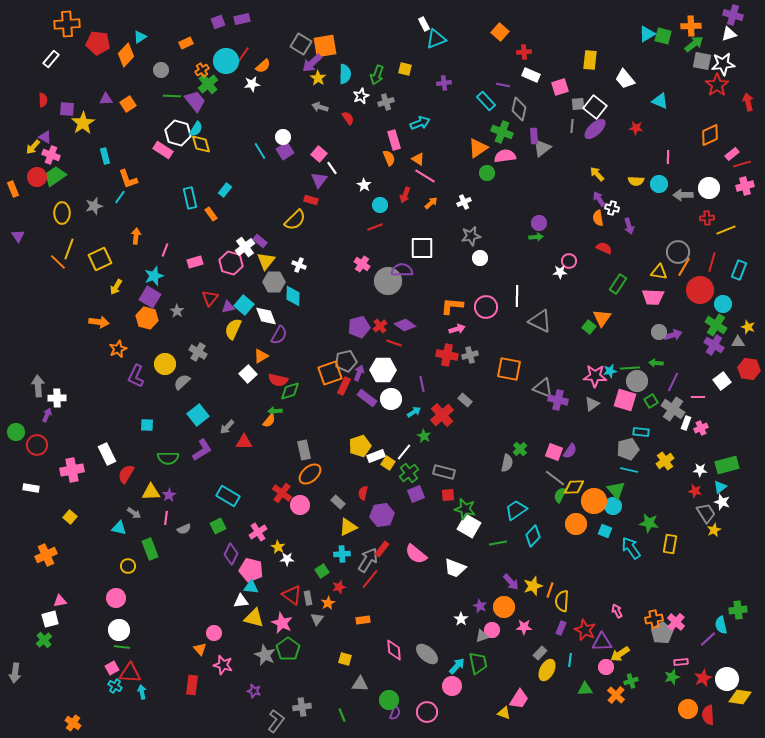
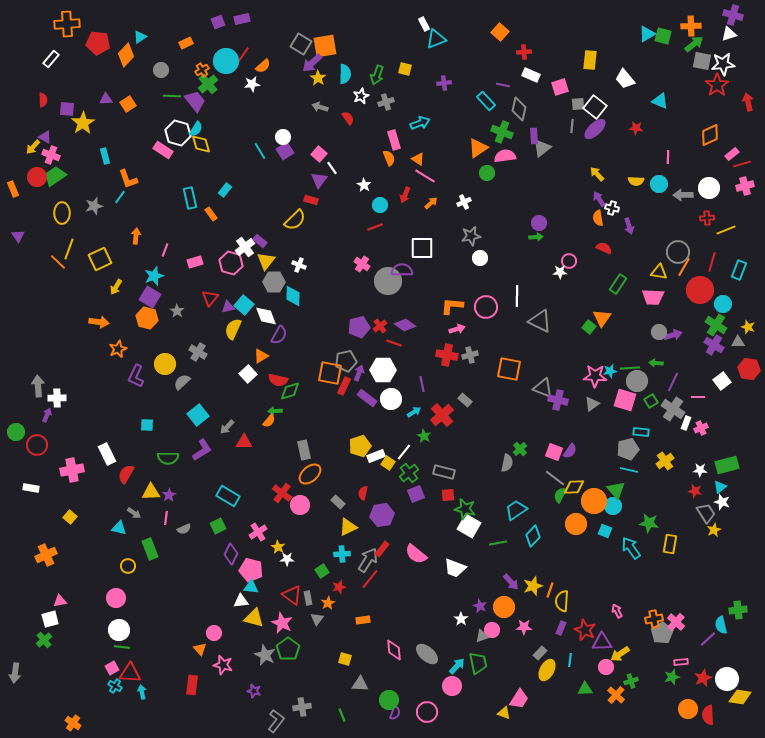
orange square at (330, 373): rotated 30 degrees clockwise
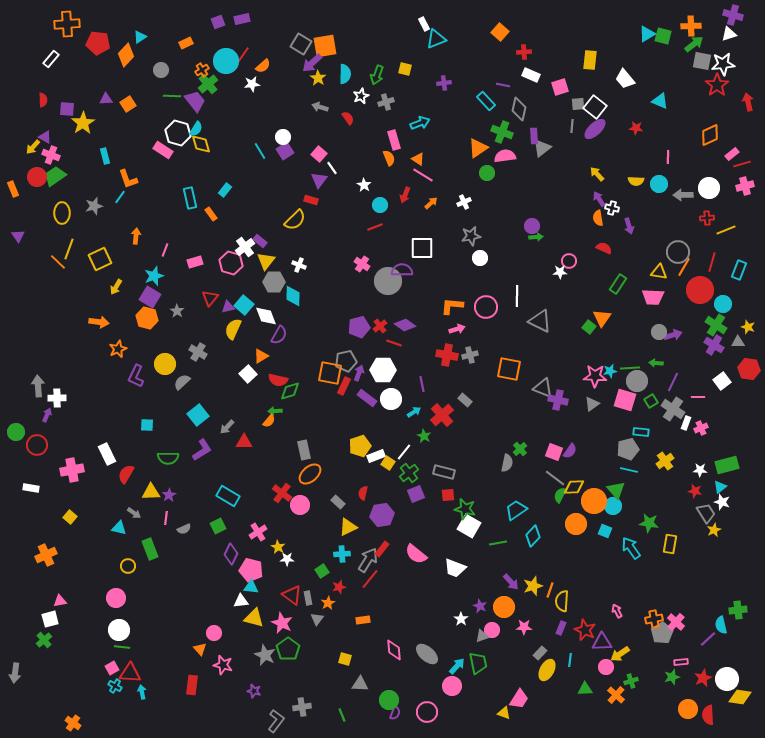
pink line at (425, 176): moved 2 px left, 1 px up
purple circle at (539, 223): moved 7 px left, 3 px down
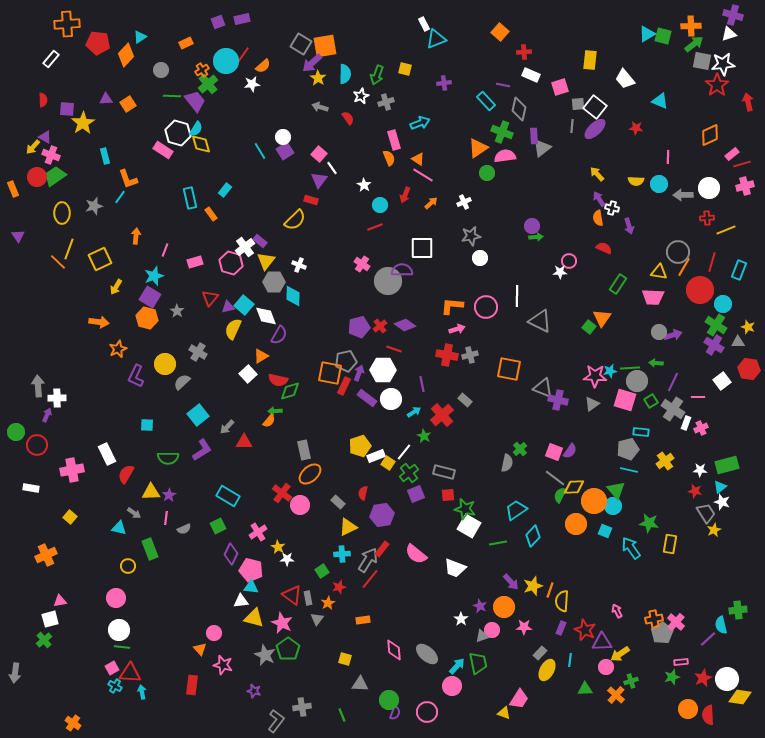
red line at (394, 343): moved 6 px down
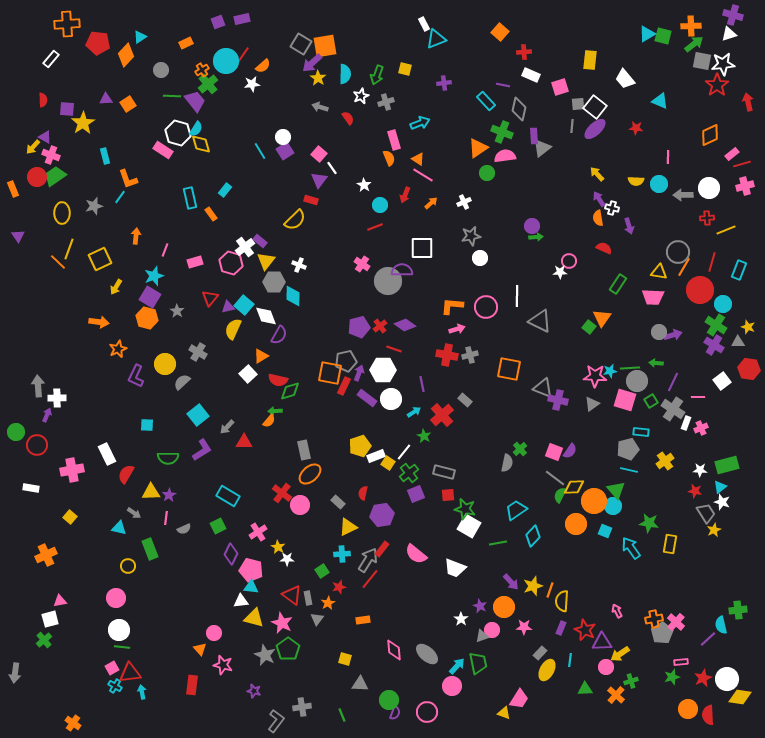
red triangle at (130, 673): rotated 10 degrees counterclockwise
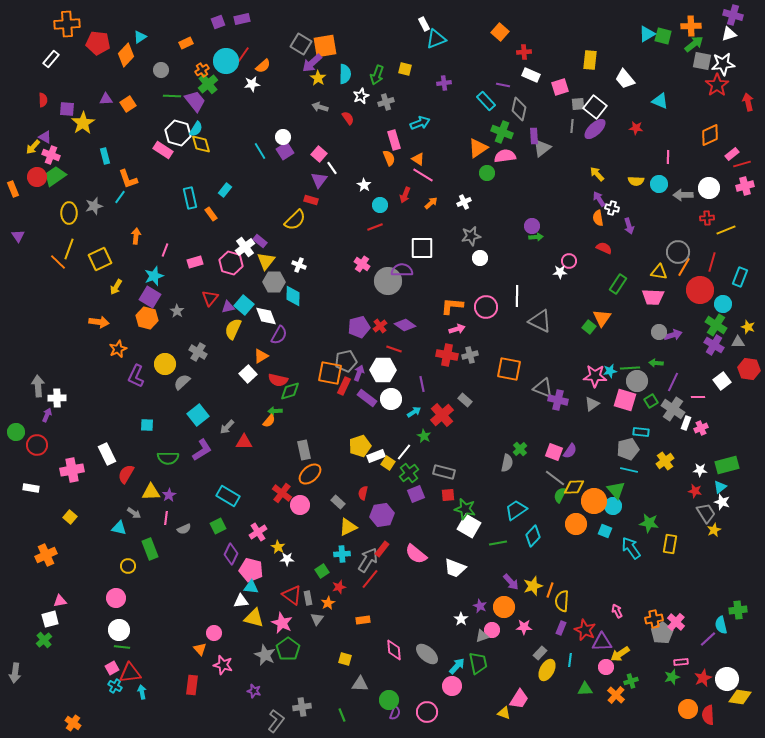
yellow ellipse at (62, 213): moved 7 px right
cyan rectangle at (739, 270): moved 1 px right, 7 px down
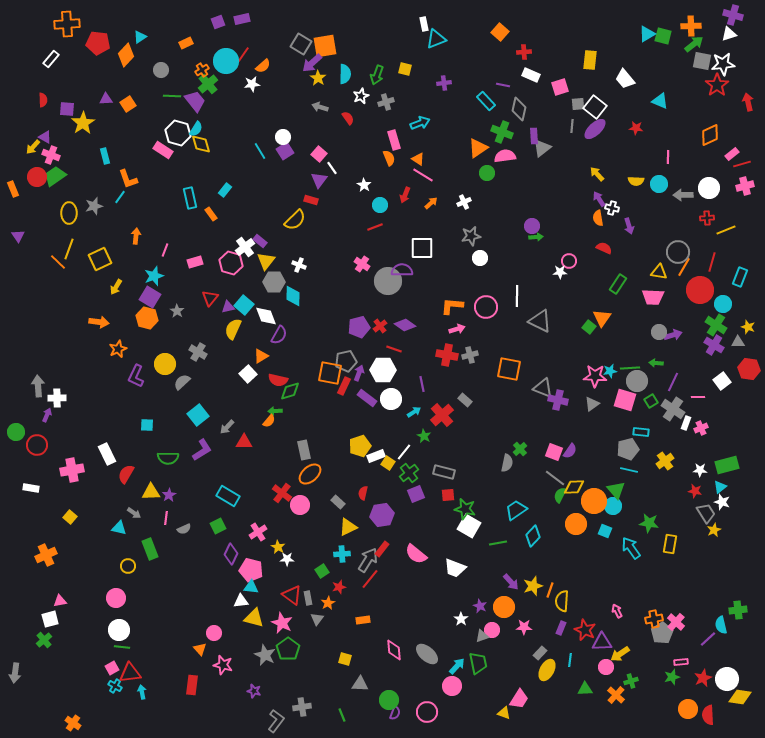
white rectangle at (424, 24): rotated 16 degrees clockwise
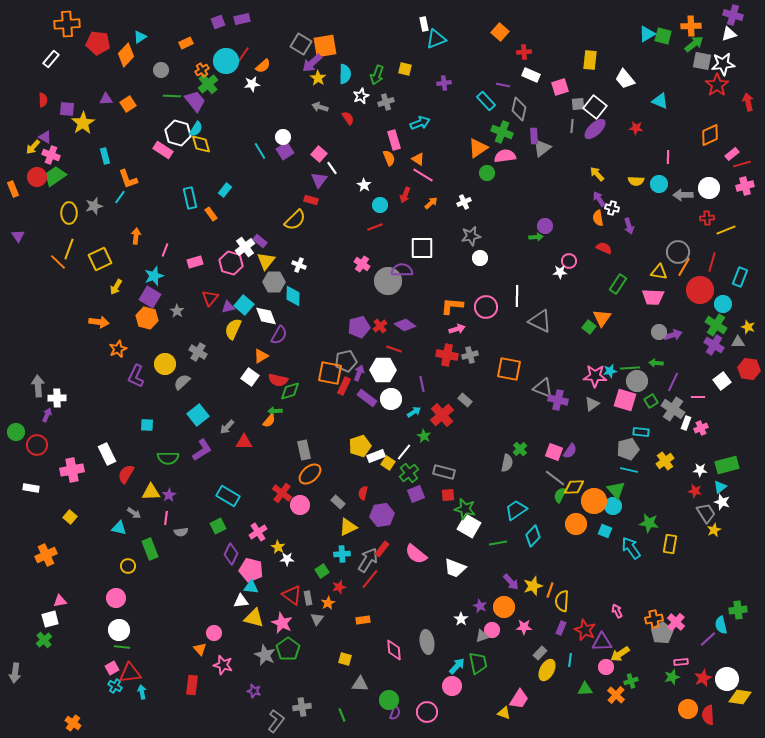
purple circle at (532, 226): moved 13 px right
white square at (248, 374): moved 2 px right, 3 px down; rotated 12 degrees counterclockwise
gray semicircle at (184, 529): moved 3 px left, 3 px down; rotated 16 degrees clockwise
gray ellipse at (427, 654): moved 12 px up; rotated 40 degrees clockwise
